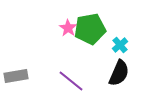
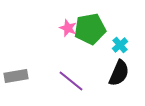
pink star: rotated 12 degrees counterclockwise
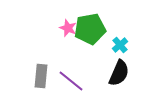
gray rectangle: moved 25 px right; rotated 75 degrees counterclockwise
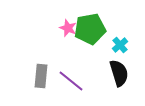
black semicircle: rotated 40 degrees counterclockwise
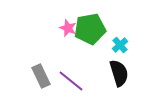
gray rectangle: rotated 30 degrees counterclockwise
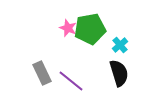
gray rectangle: moved 1 px right, 3 px up
